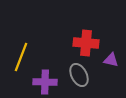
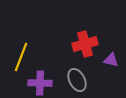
red cross: moved 1 px left, 1 px down; rotated 20 degrees counterclockwise
gray ellipse: moved 2 px left, 5 px down
purple cross: moved 5 px left, 1 px down
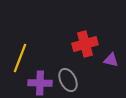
yellow line: moved 1 px left, 1 px down
gray ellipse: moved 9 px left
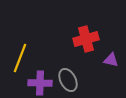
red cross: moved 1 px right, 5 px up
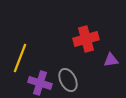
purple triangle: rotated 21 degrees counterclockwise
purple cross: rotated 15 degrees clockwise
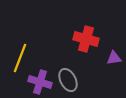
red cross: rotated 30 degrees clockwise
purple triangle: moved 3 px right, 2 px up
purple cross: moved 1 px up
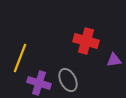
red cross: moved 2 px down
purple triangle: moved 2 px down
purple cross: moved 1 px left, 1 px down
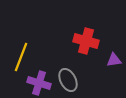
yellow line: moved 1 px right, 1 px up
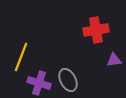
red cross: moved 10 px right, 11 px up; rotated 25 degrees counterclockwise
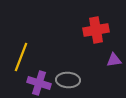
gray ellipse: rotated 60 degrees counterclockwise
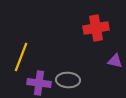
red cross: moved 2 px up
purple triangle: moved 1 px right, 1 px down; rotated 21 degrees clockwise
purple cross: rotated 10 degrees counterclockwise
